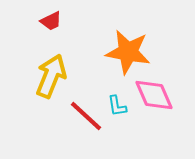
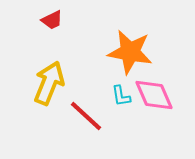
red trapezoid: moved 1 px right, 1 px up
orange star: moved 2 px right
yellow arrow: moved 2 px left, 7 px down
cyan L-shape: moved 4 px right, 10 px up
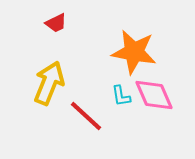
red trapezoid: moved 4 px right, 3 px down
orange star: moved 4 px right
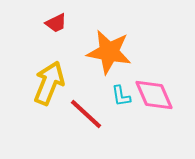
orange star: moved 25 px left
red line: moved 2 px up
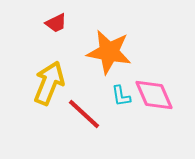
red line: moved 2 px left
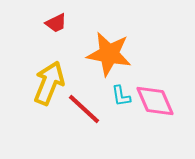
orange star: moved 2 px down
pink diamond: moved 1 px right, 6 px down
red line: moved 5 px up
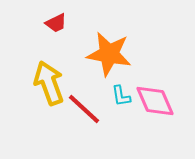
yellow arrow: rotated 42 degrees counterclockwise
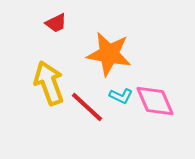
cyan L-shape: rotated 55 degrees counterclockwise
red line: moved 3 px right, 2 px up
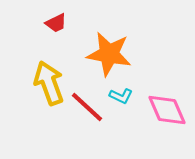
pink diamond: moved 12 px right, 9 px down
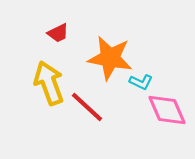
red trapezoid: moved 2 px right, 10 px down
orange star: moved 1 px right, 4 px down
cyan L-shape: moved 20 px right, 14 px up
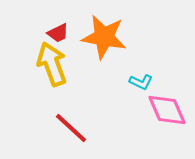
orange star: moved 6 px left, 21 px up
yellow arrow: moved 3 px right, 19 px up
red line: moved 16 px left, 21 px down
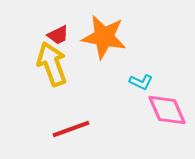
red trapezoid: moved 2 px down
red line: moved 1 px down; rotated 63 degrees counterclockwise
